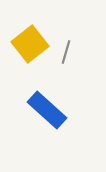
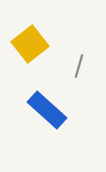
gray line: moved 13 px right, 14 px down
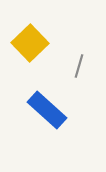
yellow square: moved 1 px up; rotated 6 degrees counterclockwise
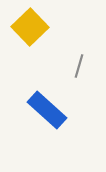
yellow square: moved 16 px up
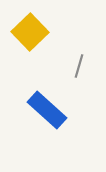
yellow square: moved 5 px down
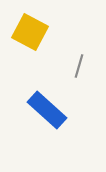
yellow square: rotated 18 degrees counterclockwise
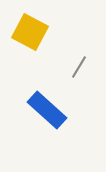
gray line: moved 1 px down; rotated 15 degrees clockwise
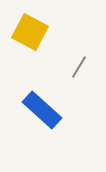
blue rectangle: moved 5 px left
